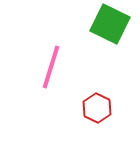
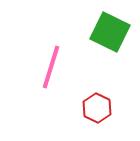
green square: moved 8 px down
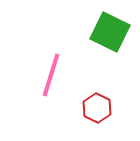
pink line: moved 8 px down
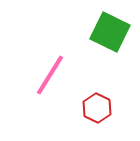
pink line: moved 1 px left; rotated 15 degrees clockwise
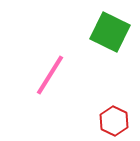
red hexagon: moved 17 px right, 13 px down
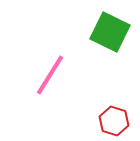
red hexagon: rotated 8 degrees counterclockwise
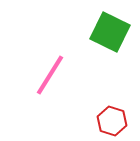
red hexagon: moved 2 px left
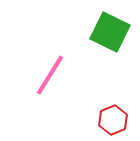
red hexagon: moved 1 px right, 1 px up; rotated 20 degrees clockwise
